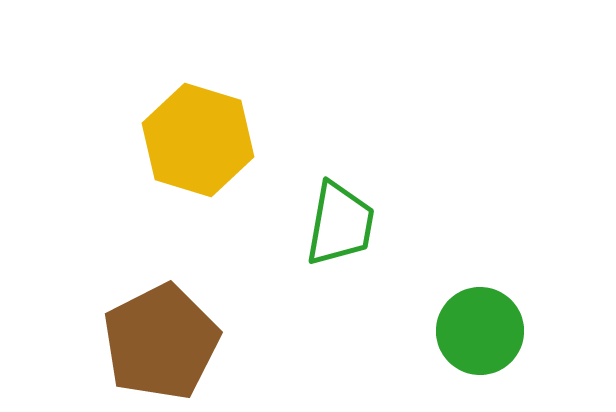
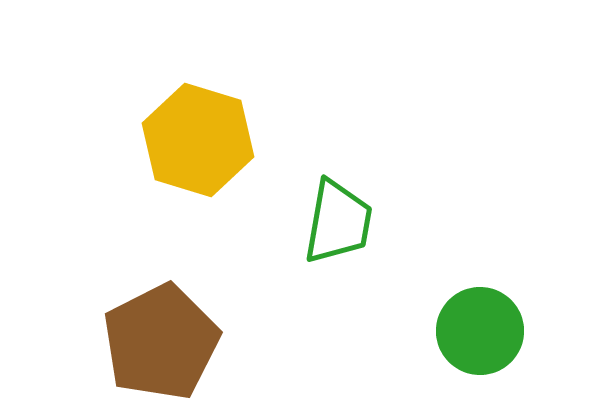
green trapezoid: moved 2 px left, 2 px up
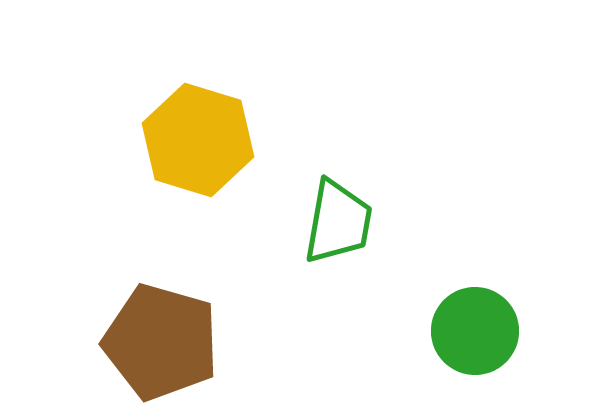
green circle: moved 5 px left
brown pentagon: rotated 29 degrees counterclockwise
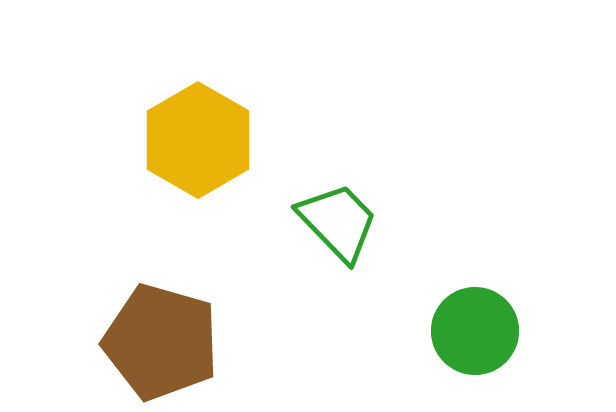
yellow hexagon: rotated 13 degrees clockwise
green trapezoid: rotated 54 degrees counterclockwise
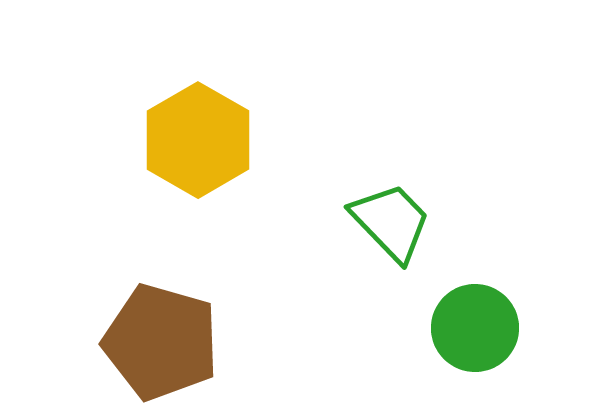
green trapezoid: moved 53 px right
green circle: moved 3 px up
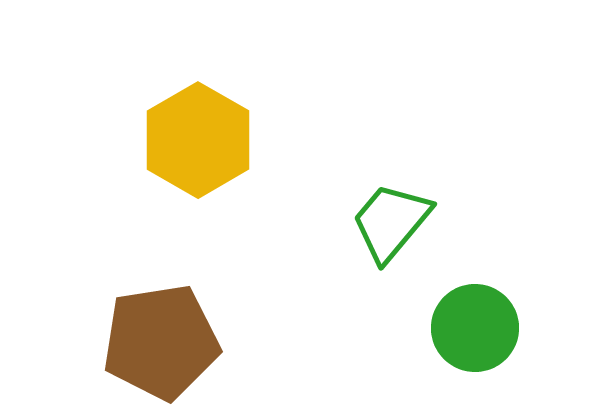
green trapezoid: rotated 96 degrees counterclockwise
brown pentagon: rotated 25 degrees counterclockwise
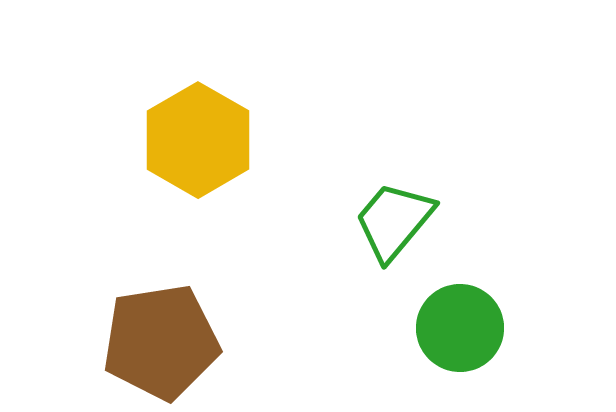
green trapezoid: moved 3 px right, 1 px up
green circle: moved 15 px left
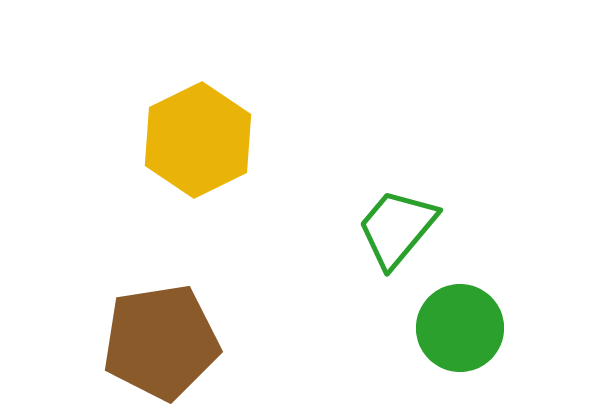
yellow hexagon: rotated 4 degrees clockwise
green trapezoid: moved 3 px right, 7 px down
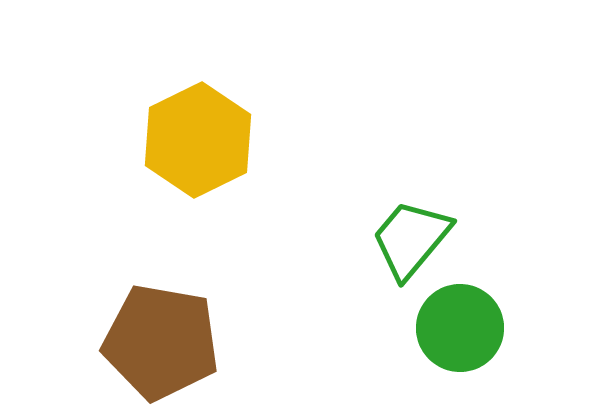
green trapezoid: moved 14 px right, 11 px down
brown pentagon: rotated 19 degrees clockwise
